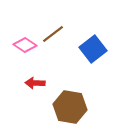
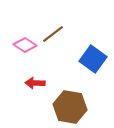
blue square: moved 10 px down; rotated 16 degrees counterclockwise
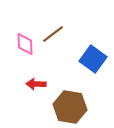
pink diamond: moved 1 px up; rotated 55 degrees clockwise
red arrow: moved 1 px right, 1 px down
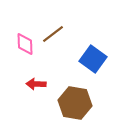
brown hexagon: moved 5 px right, 4 px up
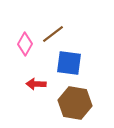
pink diamond: rotated 30 degrees clockwise
blue square: moved 24 px left, 4 px down; rotated 28 degrees counterclockwise
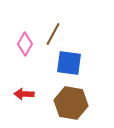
brown line: rotated 25 degrees counterclockwise
red arrow: moved 12 px left, 10 px down
brown hexagon: moved 4 px left
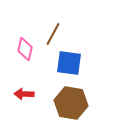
pink diamond: moved 5 px down; rotated 15 degrees counterclockwise
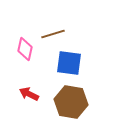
brown line: rotated 45 degrees clockwise
red arrow: moved 5 px right; rotated 24 degrees clockwise
brown hexagon: moved 1 px up
